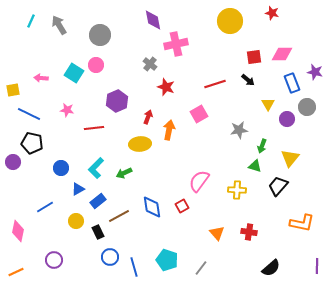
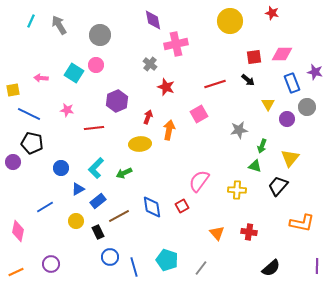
purple circle at (54, 260): moved 3 px left, 4 px down
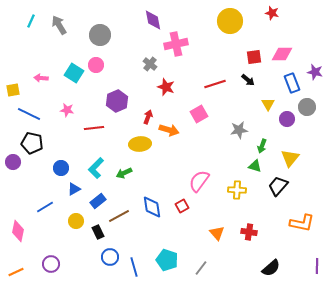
orange arrow at (169, 130): rotated 96 degrees clockwise
blue triangle at (78, 189): moved 4 px left
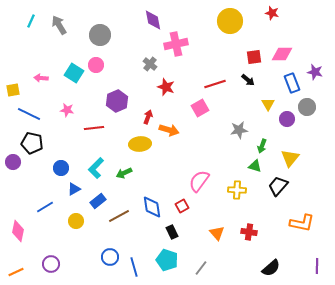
pink square at (199, 114): moved 1 px right, 6 px up
black rectangle at (98, 232): moved 74 px right
